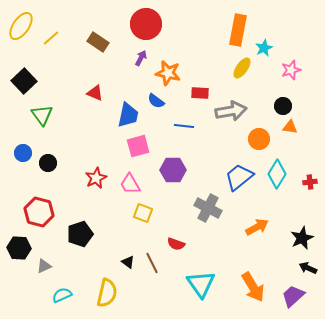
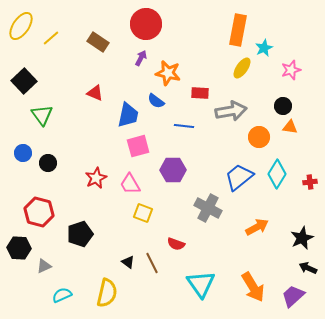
orange circle at (259, 139): moved 2 px up
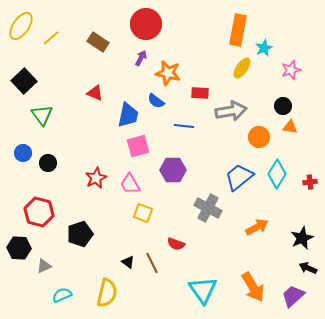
cyan triangle at (201, 284): moved 2 px right, 6 px down
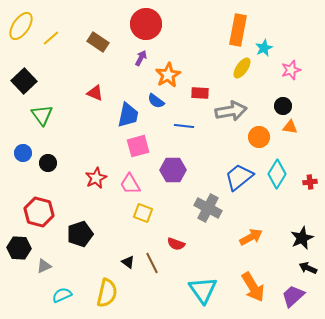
orange star at (168, 73): moved 2 px down; rotated 30 degrees clockwise
orange arrow at (257, 227): moved 6 px left, 10 px down
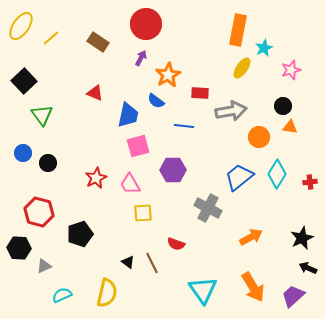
yellow square at (143, 213): rotated 24 degrees counterclockwise
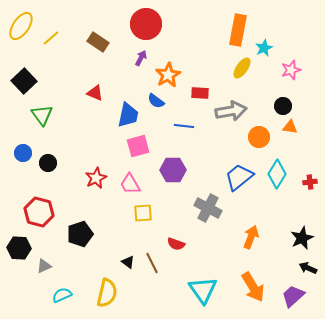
orange arrow at (251, 237): rotated 40 degrees counterclockwise
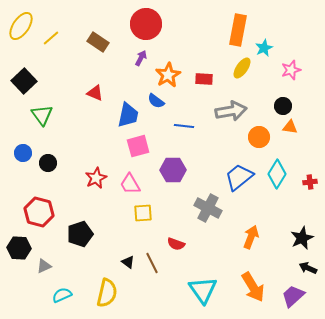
red rectangle at (200, 93): moved 4 px right, 14 px up
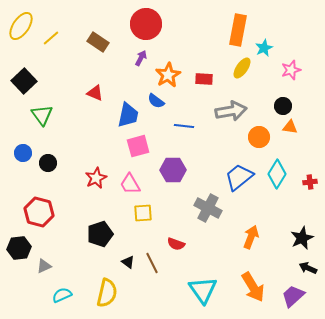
black pentagon at (80, 234): moved 20 px right
black hexagon at (19, 248): rotated 10 degrees counterclockwise
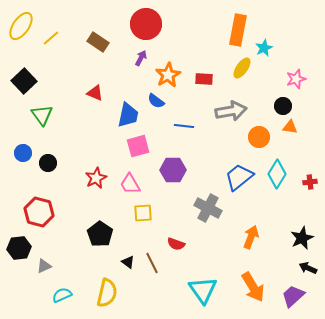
pink star at (291, 70): moved 5 px right, 9 px down
black pentagon at (100, 234): rotated 20 degrees counterclockwise
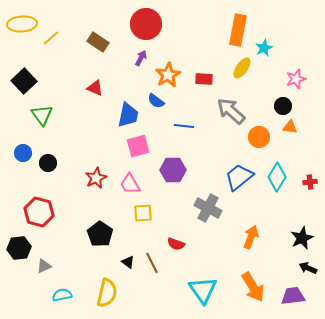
yellow ellipse at (21, 26): moved 1 px right, 2 px up; rotated 52 degrees clockwise
red triangle at (95, 93): moved 5 px up
gray arrow at (231, 111): rotated 128 degrees counterclockwise
cyan diamond at (277, 174): moved 3 px down
cyan semicircle at (62, 295): rotated 12 degrees clockwise
purple trapezoid at (293, 296): rotated 35 degrees clockwise
